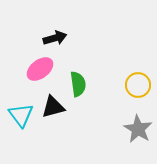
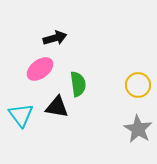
black triangle: moved 4 px right; rotated 25 degrees clockwise
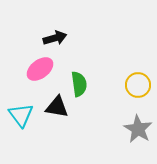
green semicircle: moved 1 px right
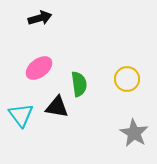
black arrow: moved 15 px left, 20 px up
pink ellipse: moved 1 px left, 1 px up
yellow circle: moved 11 px left, 6 px up
gray star: moved 4 px left, 4 px down
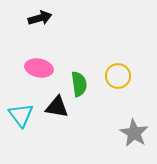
pink ellipse: rotated 48 degrees clockwise
yellow circle: moved 9 px left, 3 px up
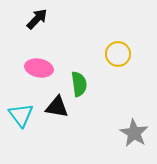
black arrow: moved 3 px left, 1 px down; rotated 30 degrees counterclockwise
yellow circle: moved 22 px up
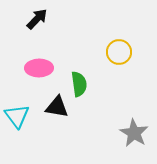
yellow circle: moved 1 px right, 2 px up
pink ellipse: rotated 12 degrees counterclockwise
cyan triangle: moved 4 px left, 1 px down
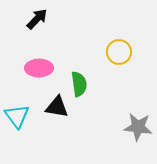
gray star: moved 4 px right, 6 px up; rotated 24 degrees counterclockwise
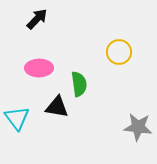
cyan triangle: moved 2 px down
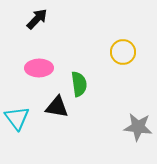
yellow circle: moved 4 px right
